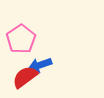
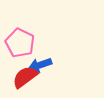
pink pentagon: moved 1 px left, 4 px down; rotated 12 degrees counterclockwise
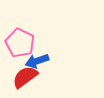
blue arrow: moved 3 px left, 4 px up
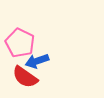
red semicircle: rotated 108 degrees counterclockwise
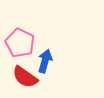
blue arrow: moved 8 px right; rotated 125 degrees clockwise
